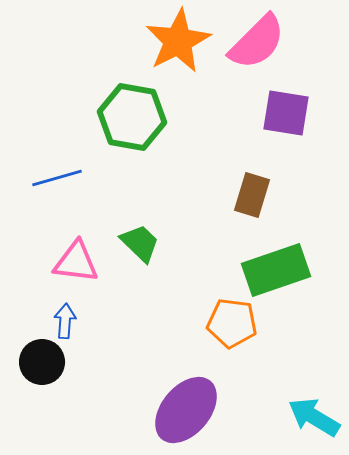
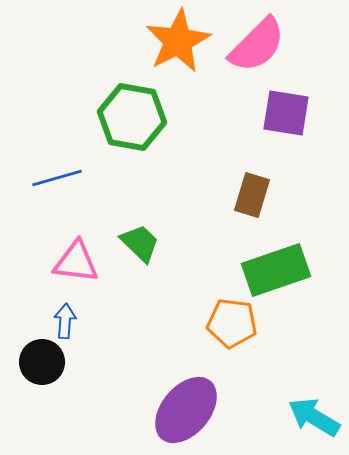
pink semicircle: moved 3 px down
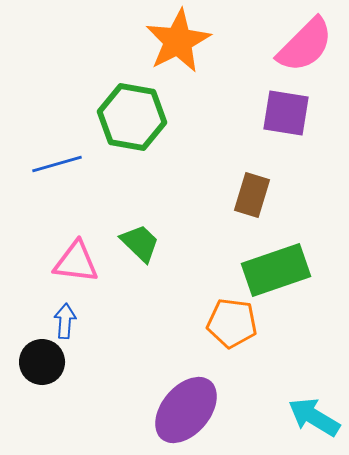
pink semicircle: moved 48 px right
blue line: moved 14 px up
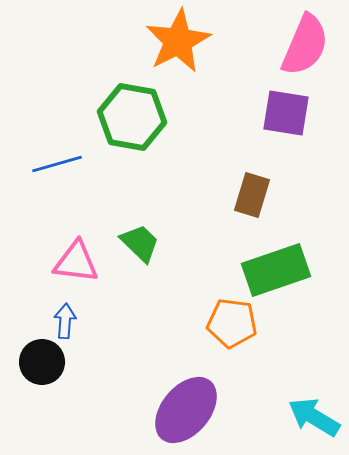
pink semicircle: rotated 22 degrees counterclockwise
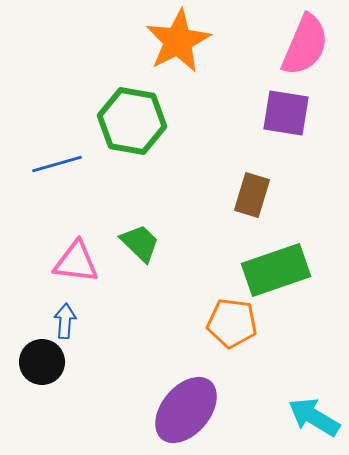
green hexagon: moved 4 px down
